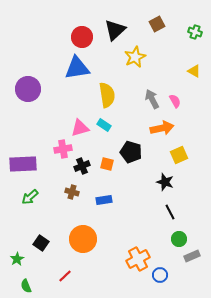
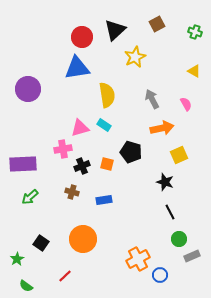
pink semicircle: moved 11 px right, 3 px down
green semicircle: rotated 32 degrees counterclockwise
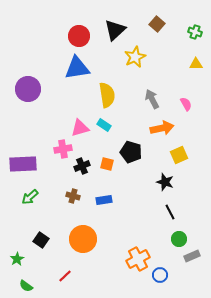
brown square: rotated 21 degrees counterclockwise
red circle: moved 3 px left, 1 px up
yellow triangle: moved 2 px right, 7 px up; rotated 32 degrees counterclockwise
brown cross: moved 1 px right, 4 px down
black square: moved 3 px up
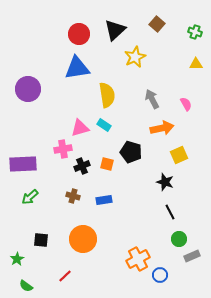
red circle: moved 2 px up
black square: rotated 28 degrees counterclockwise
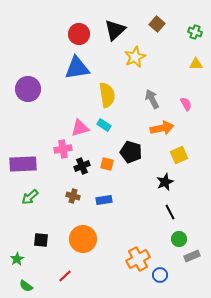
black star: rotated 30 degrees clockwise
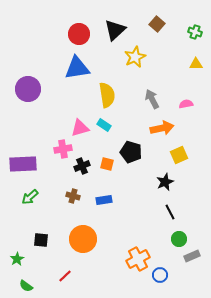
pink semicircle: rotated 72 degrees counterclockwise
